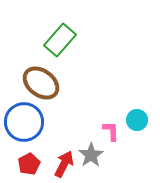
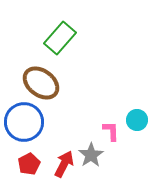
green rectangle: moved 2 px up
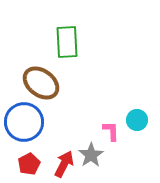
green rectangle: moved 7 px right, 4 px down; rotated 44 degrees counterclockwise
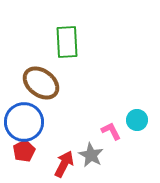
pink L-shape: rotated 25 degrees counterclockwise
gray star: rotated 10 degrees counterclockwise
red pentagon: moved 5 px left, 13 px up
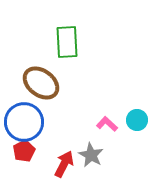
pink L-shape: moved 4 px left, 7 px up; rotated 20 degrees counterclockwise
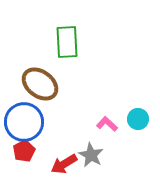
brown ellipse: moved 1 px left, 1 px down
cyan circle: moved 1 px right, 1 px up
red arrow: rotated 148 degrees counterclockwise
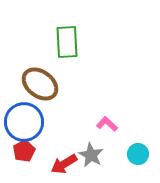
cyan circle: moved 35 px down
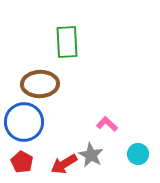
brown ellipse: rotated 39 degrees counterclockwise
red pentagon: moved 2 px left, 11 px down; rotated 15 degrees counterclockwise
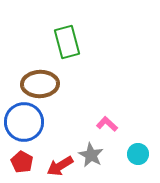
green rectangle: rotated 12 degrees counterclockwise
red arrow: moved 4 px left, 2 px down
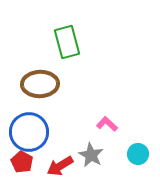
blue circle: moved 5 px right, 10 px down
